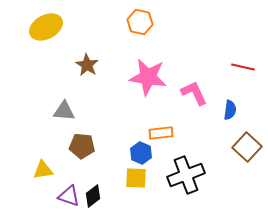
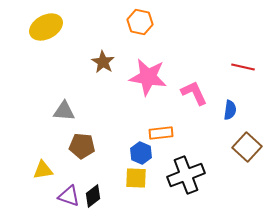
brown star: moved 16 px right, 3 px up
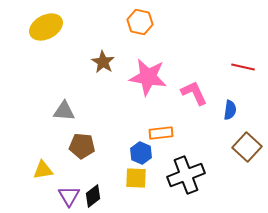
purple triangle: rotated 40 degrees clockwise
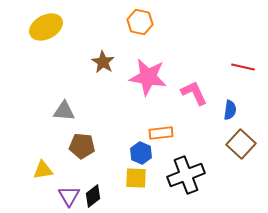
brown square: moved 6 px left, 3 px up
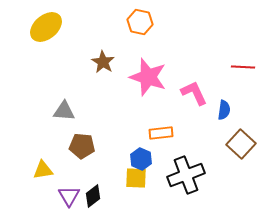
yellow ellipse: rotated 12 degrees counterclockwise
red line: rotated 10 degrees counterclockwise
pink star: rotated 9 degrees clockwise
blue semicircle: moved 6 px left
blue hexagon: moved 6 px down
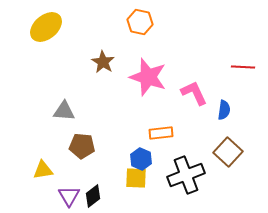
brown square: moved 13 px left, 8 px down
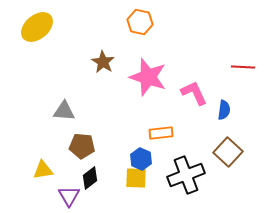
yellow ellipse: moved 9 px left
black diamond: moved 3 px left, 18 px up
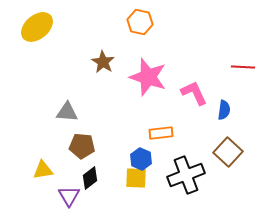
gray triangle: moved 3 px right, 1 px down
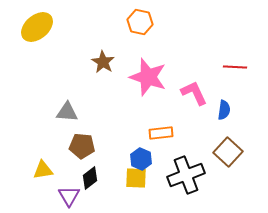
red line: moved 8 px left
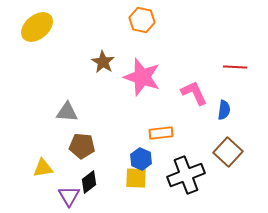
orange hexagon: moved 2 px right, 2 px up
pink star: moved 6 px left
yellow triangle: moved 2 px up
black diamond: moved 1 px left, 4 px down
